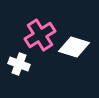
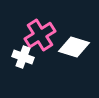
white cross: moved 4 px right, 7 px up
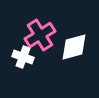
white diamond: rotated 32 degrees counterclockwise
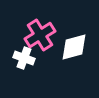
white cross: moved 1 px right, 1 px down
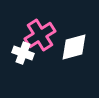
white cross: moved 1 px left, 5 px up
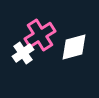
white cross: rotated 35 degrees clockwise
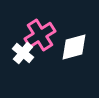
white cross: rotated 15 degrees counterclockwise
